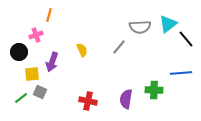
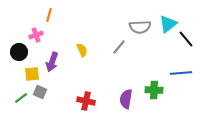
red cross: moved 2 px left
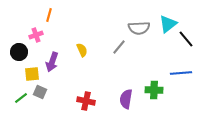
gray semicircle: moved 1 px left, 1 px down
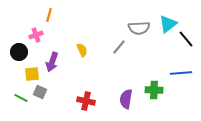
green line: rotated 64 degrees clockwise
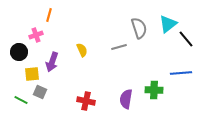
gray semicircle: rotated 105 degrees counterclockwise
gray line: rotated 35 degrees clockwise
green line: moved 2 px down
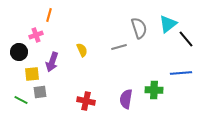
gray square: rotated 32 degrees counterclockwise
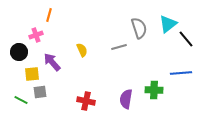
purple arrow: rotated 120 degrees clockwise
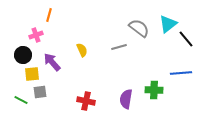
gray semicircle: rotated 35 degrees counterclockwise
black circle: moved 4 px right, 3 px down
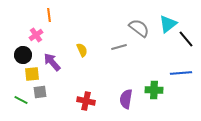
orange line: rotated 24 degrees counterclockwise
pink cross: rotated 16 degrees counterclockwise
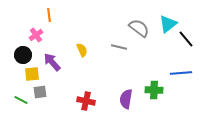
gray line: rotated 28 degrees clockwise
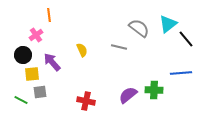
purple semicircle: moved 2 px right, 4 px up; rotated 42 degrees clockwise
